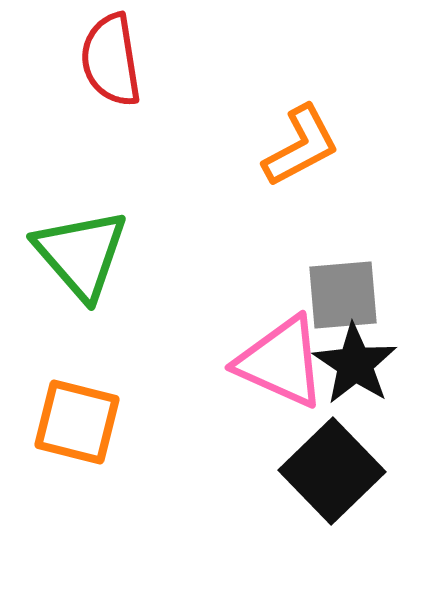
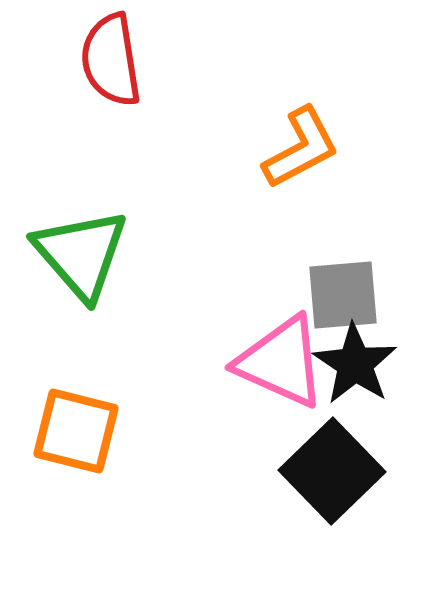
orange L-shape: moved 2 px down
orange square: moved 1 px left, 9 px down
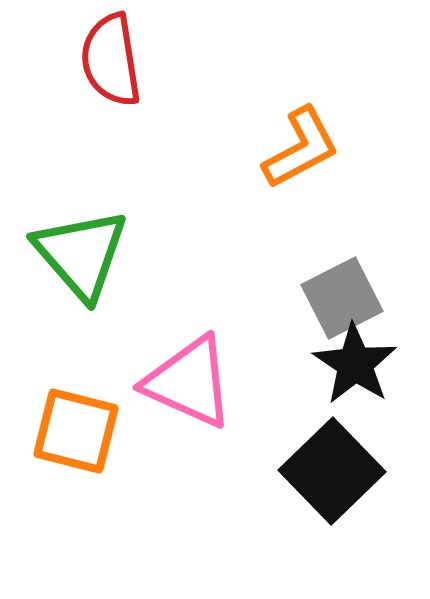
gray square: moved 1 px left, 3 px down; rotated 22 degrees counterclockwise
pink triangle: moved 92 px left, 20 px down
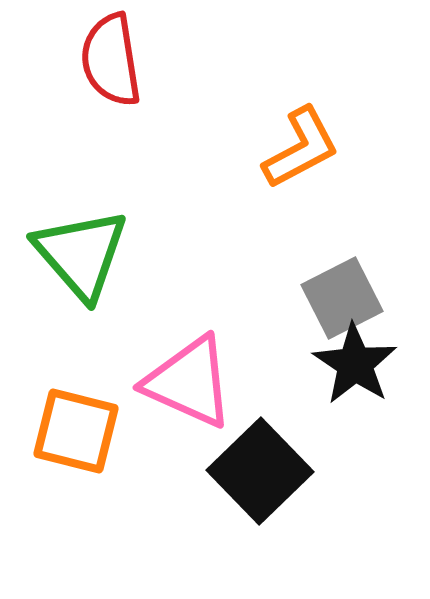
black square: moved 72 px left
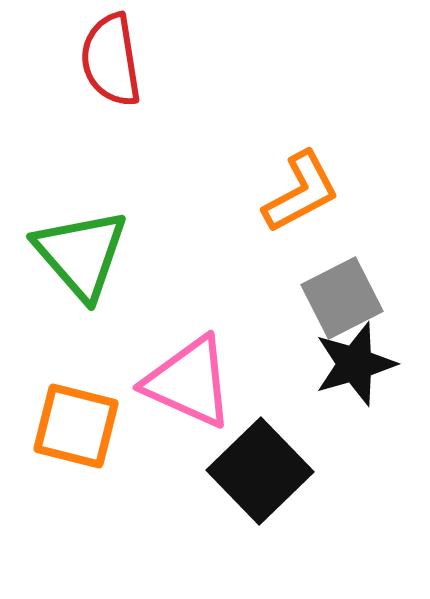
orange L-shape: moved 44 px down
black star: rotated 22 degrees clockwise
orange square: moved 5 px up
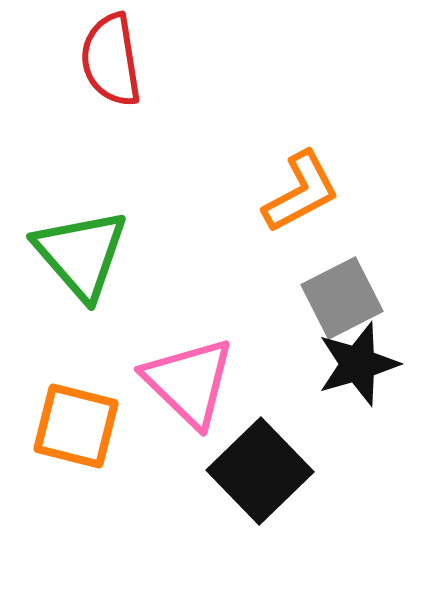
black star: moved 3 px right
pink triangle: rotated 20 degrees clockwise
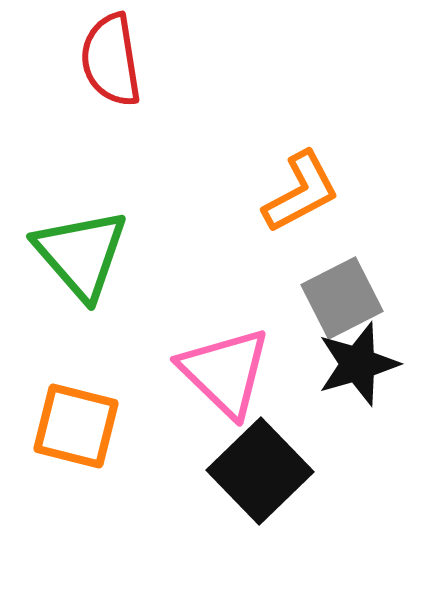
pink triangle: moved 36 px right, 10 px up
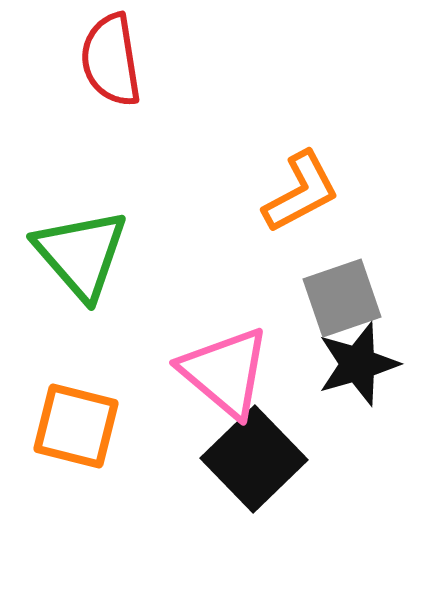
gray square: rotated 8 degrees clockwise
pink triangle: rotated 4 degrees counterclockwise
black square: moved 6 px left, 12 px up
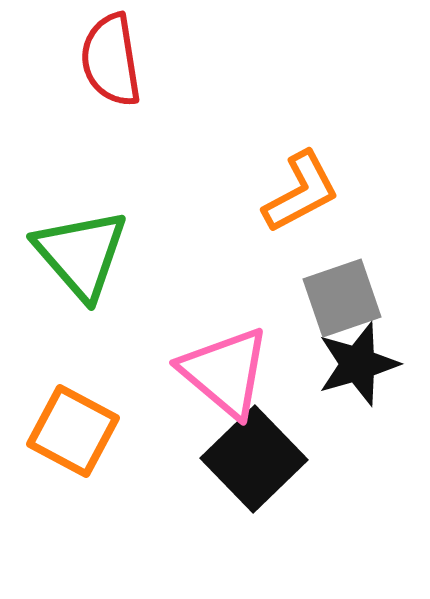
orange square: moved 3 px left, 5 px down; rotated 14 degrees clockwise
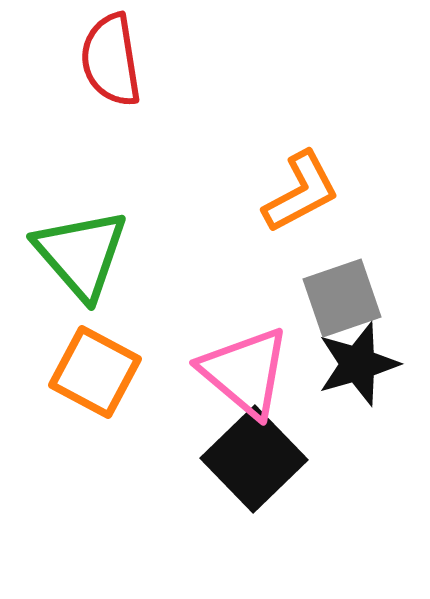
pink triangle: moved 20 px right
orange square: moved 22 px right, 59 px up
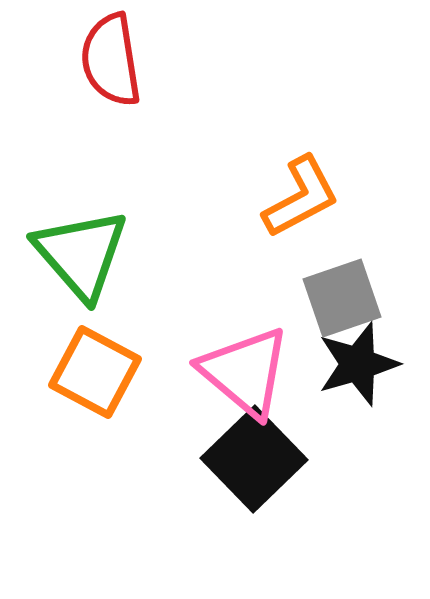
orange L-shape: moved 5 px down
